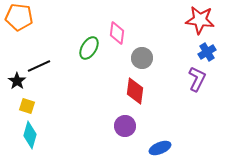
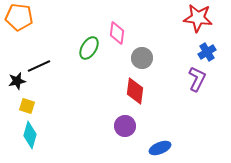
red star: moved 2 px left, 2 px up
black star: rotated 24 degrees clockwise
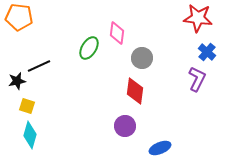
blue cross: rotated 18 degrees counterclockwise
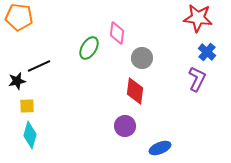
yellow square: rotated 21 degrees counterclockwise
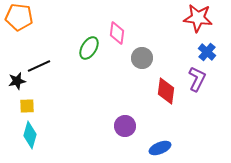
red diamond: moved 31 px right
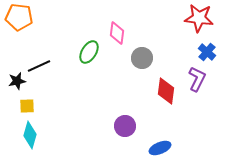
red star: moved 1 px right
green ellipse: moved 4 px down
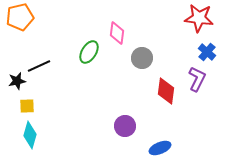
orange pentagon: moved 1 px right; rotated 20 degrees counterclockwise
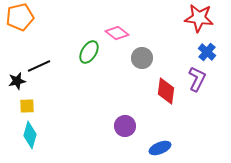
pink diamond: rotated 60 degrees counterclockwise
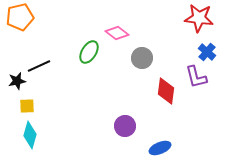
purple L-shape: moved 1 px left, 2 px up; rotated 140 degrees clockwise
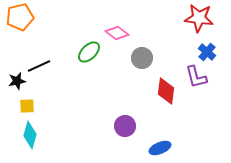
green ellipse: rotated 15 degrees clockwise
